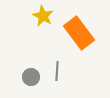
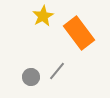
yellow star: rotated 15 degrees clockwise
gray line: rotated 36 degrees clockwise
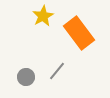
gray circle: moved 5 px left
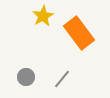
gray line: moved 5 px right, 8 px down
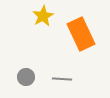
orange rectangle: moved 2 px right, 1 px down; rotated 12 degrees clockwise
gray line: rotated 54 degrees clockwise
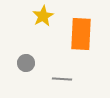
orange rectangle: rotated 28 degrees clockwise
gray circle: moved 14 px up
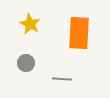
yellow star: moved 13 px left, 8 px down; rotated 15 degrees counterclockwise
orange rectangle: moved 2 px left, 1 px up
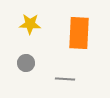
yellow star: rotated 25 degrees counterclockwise
gray line: moved 3 px right
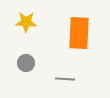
yellow star: moved 4 px left, 2 px up
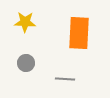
yellow star: moved 1 px left
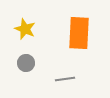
yellow star: moved 7 px down; rotated 20 degrees clockwise
gray line: rotated 12 degrees counterclockwise
